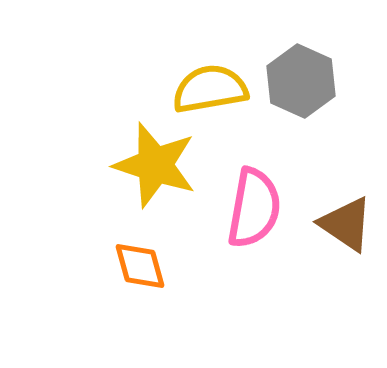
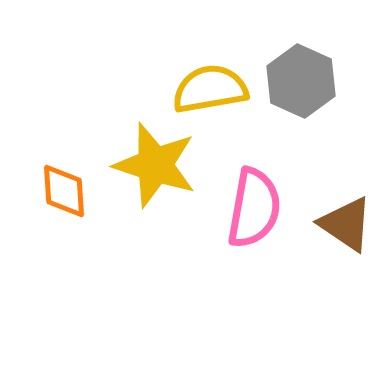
orange diamond: moved 76 px left, 75 px up; rotated 12 degrees clockwise
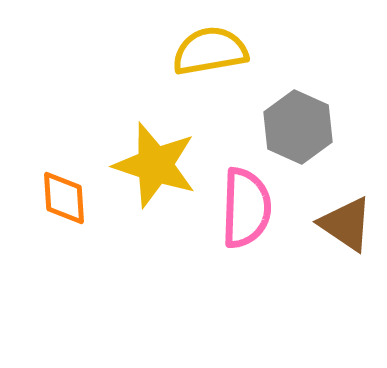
gray hexagon: moved 3 px left, 46 px down
yellow semicircle: moved 38 px up
orange diamond: moved 7 px down
pink semicircle: moved 8 px left; rotated 8 degrees counterclockwise
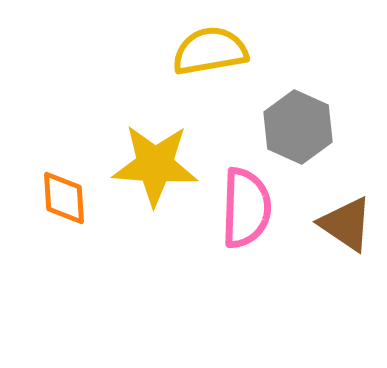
yellow star: rotated 14 degrees counterclockwise
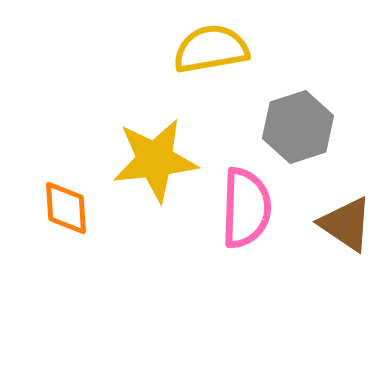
yellow semicircle: moved 1 px right, 2 px up
gray hexagon: rotated 18 degrees clockwise
yellow star: moved 5 px up; rotated 10 degrees counterclockwise
orange diamond: moved 2 px right, 10 px down
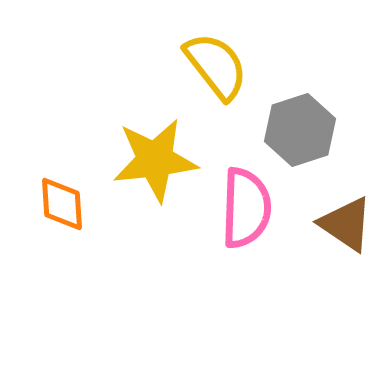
yellow semicircle: moved 5 px right, 17 px down; rotated 62 degrees clockwise
gray hexagon: moved 2 px right, 3 px down
orange diamond: moved 4 px left, 4 px up
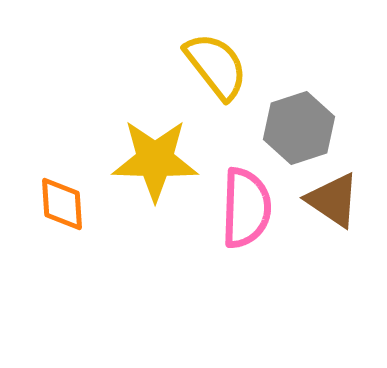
gray hexagon: moved 1 px left, 2 px up
yellow star: rotated 8 degrees clockwise
brown triangle: moved 13 px left, 24 px up
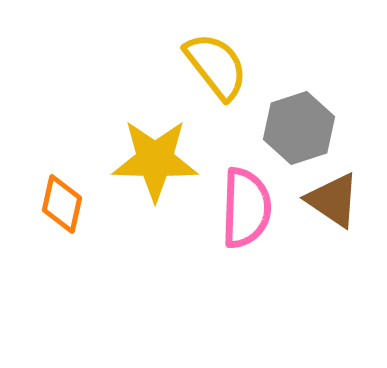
orange diamond: rotated 16 degrees clockwise
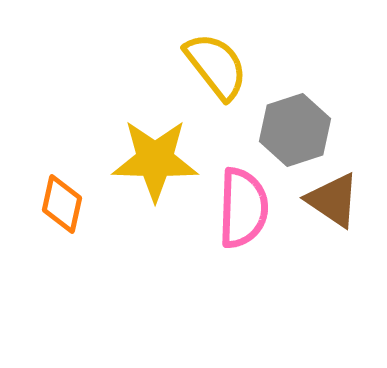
gray hexagon: moved 4 px left, 2 px down
pink semicircle: moved 3 px left
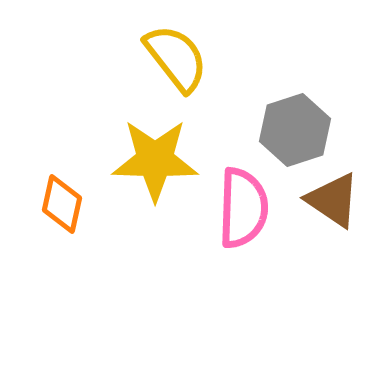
yellow semicircle: moved 40 px left, 8 px up
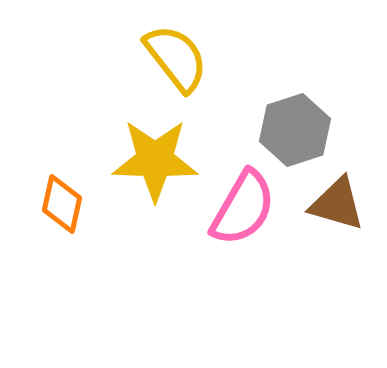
brown triangle: moved 4 px right, 4 px down; rotated 18 degrees counterclockwise
pink semicircle: rotated 28 degrees clockwise
